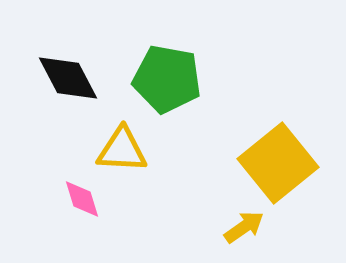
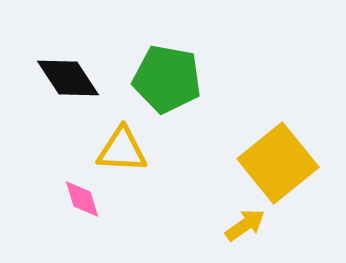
black diamond: rotated 6 degrees counterclockwise
yellow arrow: moved 1 px right, 2 px up
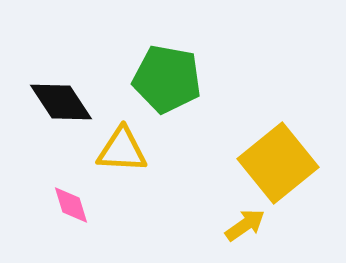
black diamond: moved 7 px left, 24 px down
pink diamond: moved 11 px left, 6 px down
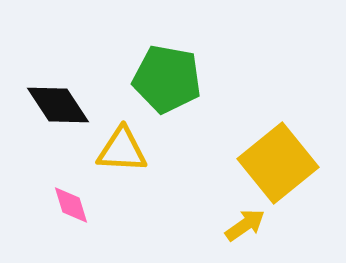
black diamond: moved 3 px left, 3 px down
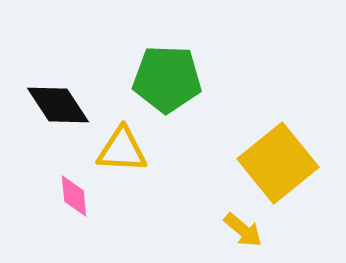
green pentagon: rotated 8 degrees counterclockwise
pink diamond: moved 3 px right, 9 px up; rotated 12 degrees clockwise
yellow arrow: moved 2 px left, 5 px down; rotated 75 degrees clockwise
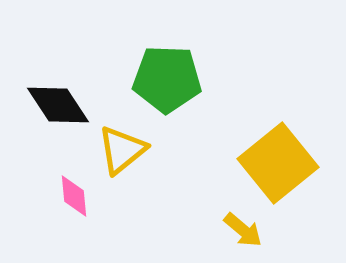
yellow triangle: rotated 42 degrees counterclockwise
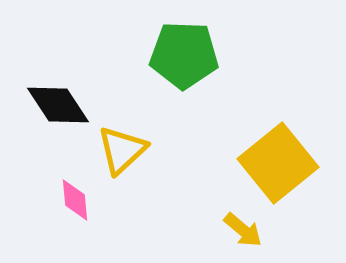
green pentagon: moved 17 px right, 24 px up
yellow triangle: rotated 4 degrees counterclockwise
pink diamond: moved 1 px right, 4 px down
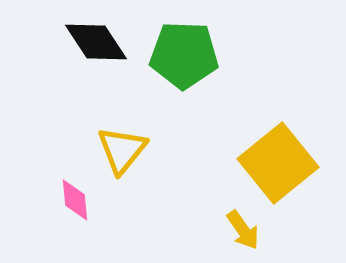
black diamond: moved 38 px right, 63 px up
yellow triangle: rotated 8 degrees counterclockwise
yellow arrow: rotated 15 degrees clockwise
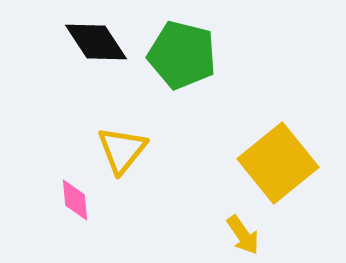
green pentagon: moved 2 px left; rotated 12 degrees clockwise
yellow arrow: moved 5 px down
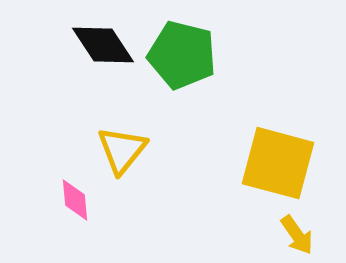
black diamond: moved 7 px right, 3 px down
yellow square: rotated 36 degrees counterclockwise
yellow arrow: moved 54 px right
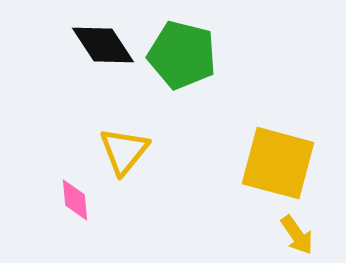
yellow triangle: moved 2 px right, 1 px down
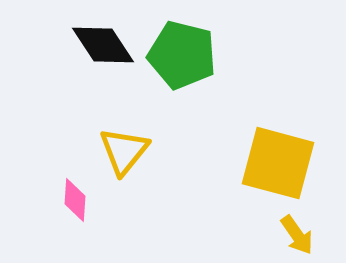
pink diamond: rotated 9 degrees clockwise
